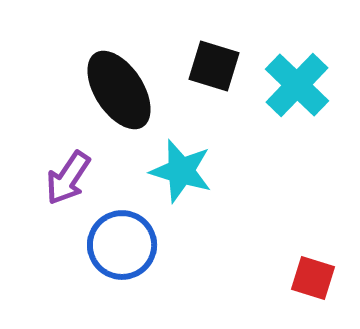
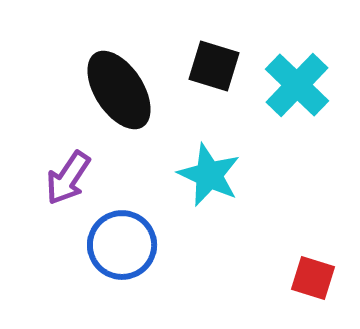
cyan star: moved 28 px right, 4 px down; rotated 8 degrees clockwise
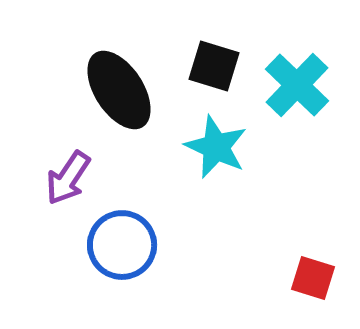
cyan star: moved 7 px right, 28 px up
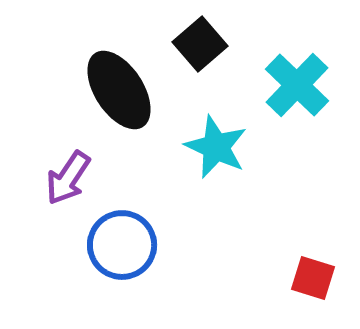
black square: moved 14 px left, 22 px up; rotated 32 degrees clockwise
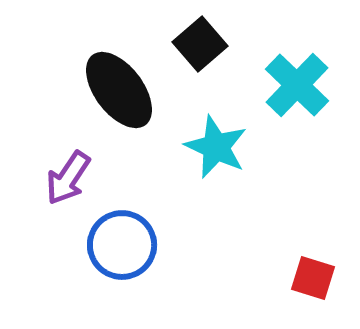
black ellipse: rotated 4 degrees counterclockwise
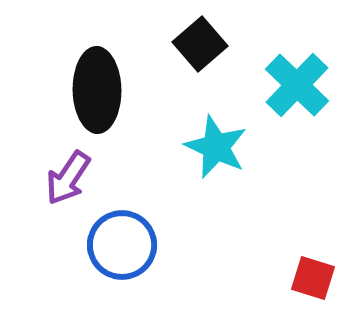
black ellipse: moved 22 px left; rotated 36 degrees clockwise
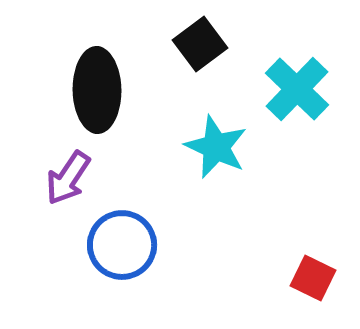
black square: rotated 4 degrees clockwise
cyan cross: moved 4 px down
red square: rotated 9 degrees clockwise
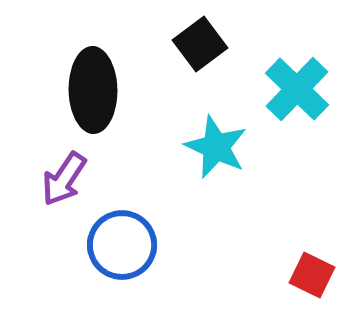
black ellipse: moved 4 px left
purple arrow: moved 4 px left, 1 px down
red square: moved 1 px left, 3 px up
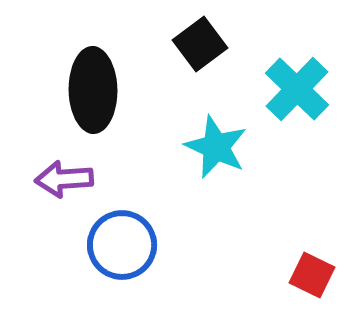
purple arrow: rotated 52 degrees clockwise
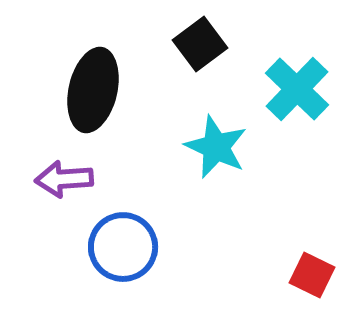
black ellipse: rotated 14 degrees clockwise
blue circle: moved 1 px right, 2 px down
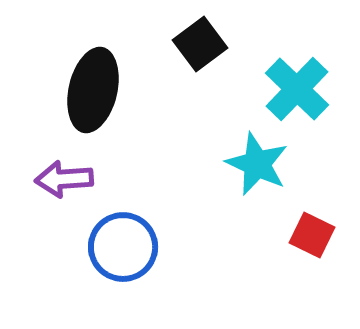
cyan star: moved 41 px right, 17 px down
red square: moved 40 px up
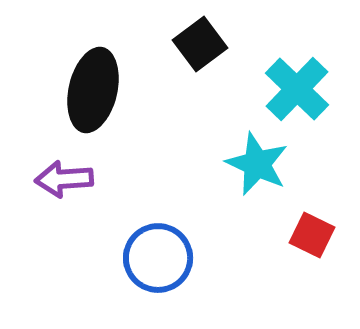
blue circle: moved 35 px right, 11 px down
